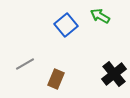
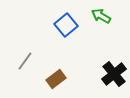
green arrow: moved 1 px right
gray line: moved 3 px up; rotated 24 degrees counterclockwise
brown rectangle: rotated 30 degrees clockwise
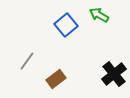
green arrow: moved 2 px left, 1 px up
gray line: moved 2 px right
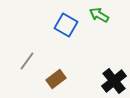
blue square: rotated 20 degrees counterclockwise
black cross: moved 7 px down
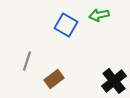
green arrow: rotated 42 degrees counterclockwise
gray line: rotated 18 degrees counterclockwise
brown rectangle: moved 2 px left
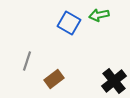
blue square: moved 3 px right, 2 px up
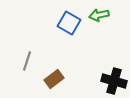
black cross: rotated 35 degrees counterclockwise
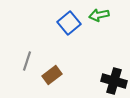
blue square: rotated 20 degrees clockwise
brown rectangle: moved 2 px left, 4 px up
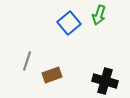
green arrow: rotated 60 degrees counterclockwise
brown rectangle: rotated 18 degrees clockwise
black cross: moved 9 px left
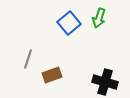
green arrow: moved 3 px down
gray line: moved 1 px right, 2 px up
black cross: moved 1 px down
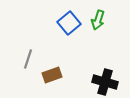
green arrow: moved 1 px left, 2 px down
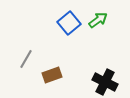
green arrow: rotated 144 degrees counterclockwise
gray line: moved 2 px left; rotated 12 degrees clockwise
black cross: rotated 10 degrees clockwise
